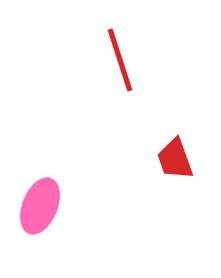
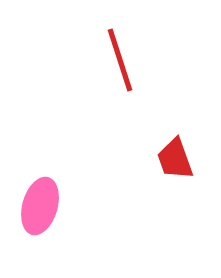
pink ellipse: rotated 6 degrees counterclockwise
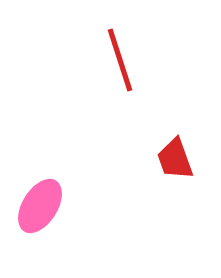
pink ellipse: rotated 16 degrees clockwise
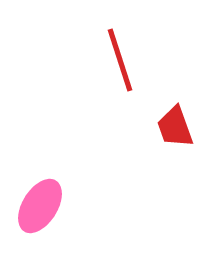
red trapezoid: moved 32 px up
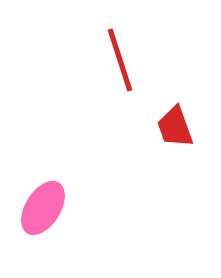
pink ellipse: moved 3 px right, 2 px down
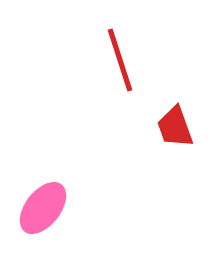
pink ellipse: rotated 6 degrees clockwise
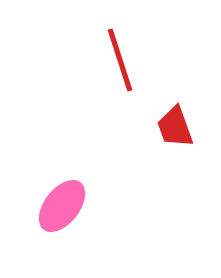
pink ellipse: moved 19 px right, 2 px up
